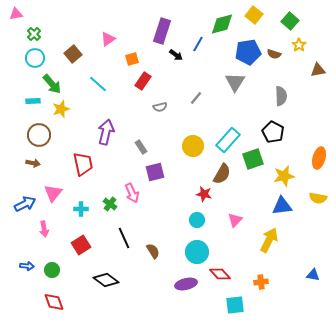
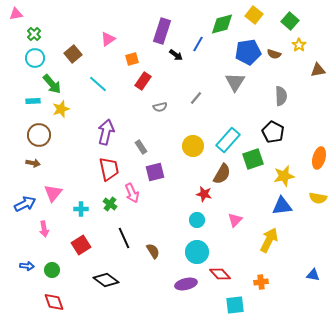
red trapezoid at (83, 164): moved 26 px right, 5 px down
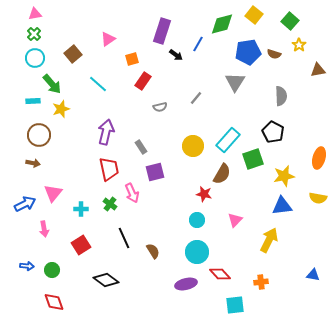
pink triangle at (16, 14): moved 19 px right
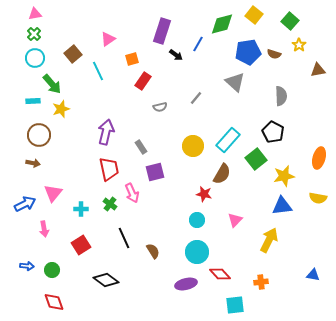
gray triangle at (235, 82): rotated 20 degrees counterclockwise
cyan line at (98, 84): moved 13 px up; rotated 24 degrees clockwise
green square at (253, 159): moved 3 px right; rotated 20 degrees counterclockwise
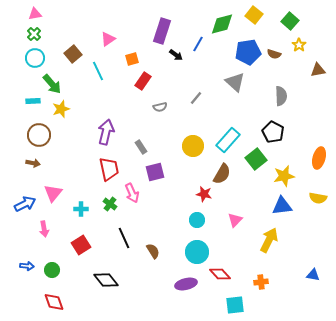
black diamond at (106, 280): rotated 15 degrees clockwise
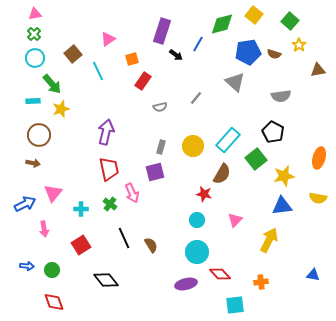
gray semicircle at (281, 96): rotated 84 degrees clockwise
gray rectangle at (141, 147): moved 20 px right; rotated 48 degrees clockwise
brown semicircle at (153, 251): moved 2 px left, 6 px up
